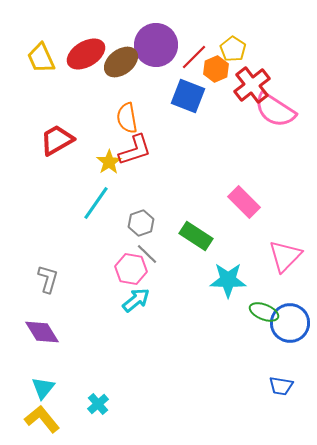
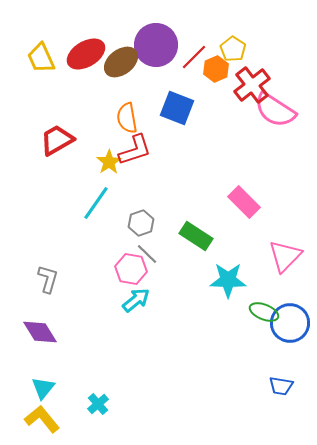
blue square: moved 11 px left, 12 px down
purple diamond: moved 2 px left
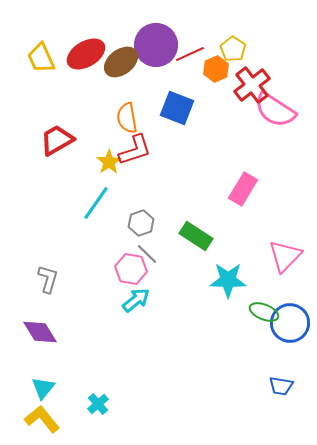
red line: moved 4 px left, 3 px up; rotated 20 degrees clockwise
pink rectangle: moved 1 px left, 13 px up; rotated 76 degrees clockwise
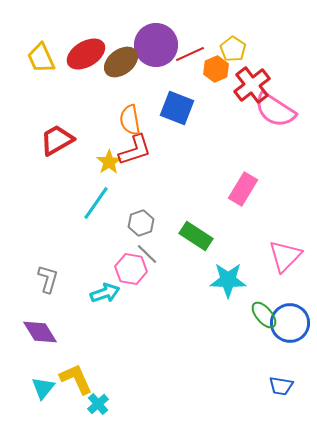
orange semicircle: moved 3 px right, 2 px down
cyan arrow: moved 31 px left, 7 px up; rotated 20 degrees clockwise
green ellipse: moved 3 px down; rotated 28 degrees clockwise
yellow L-shape: moved 34 px right, 40 px up; rotated 15 degrees clockwise
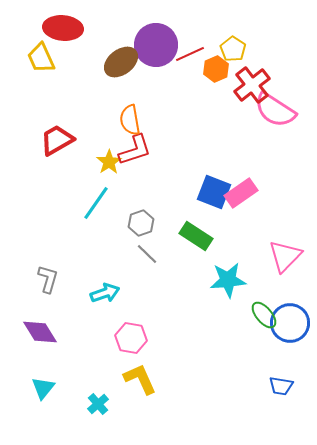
red ellipse: moved 23 px left, 26 px up; rotated 36 degrees clockwise
blue square: moved 37 px right, 84 px down
pink rectangle: moved 2 px left, 4 px down; rotated 24 degrees clockwise
pink hexagon: moved 69 px down
cyan star: rotated 6 degrees counterclockwise
yellow L-shape: moved 64 px right
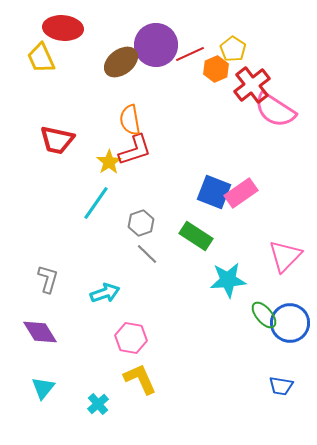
red trapezoid: rotated 138 degrees counterclockwise
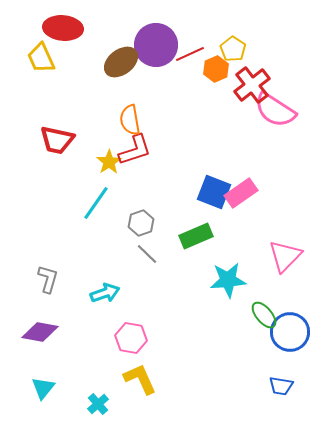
green rectangle: rotated 56 degrees counterclockwise
blue circle: moved 9 px down
purple diamond: rotated 48 degrees counterclockwise
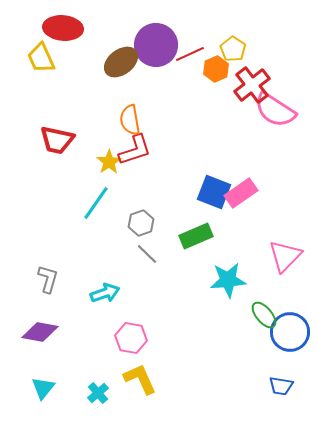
cyan cross: moved 11 px up
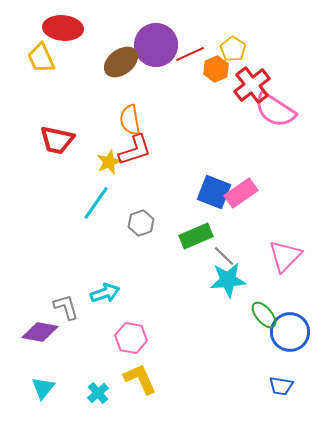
yellow star: rotated 10 degrees clockwise
gray line: moved 77 px right, 2 px down
gray L-shape: moved 18 px right, 28 px down; rotated 32 degrees counterclockwise
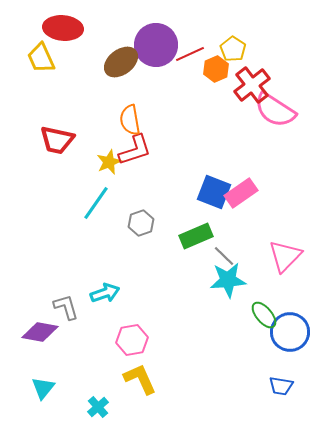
pink hexagon: moved 1 px right, 2 px down; rotated 20 degrees counterclockwise
cyan cross: moved 14 px down
